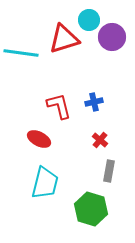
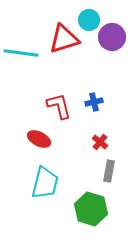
red cross: moved 2 px down
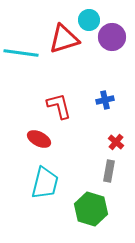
blue cross: moved 11 px right, 2 px up
red cross: moved 16 px right
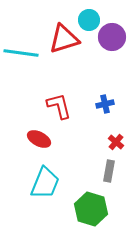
blue cross: moved 4 px down
cyan trapezoid: rotated 8 degrees clockwise
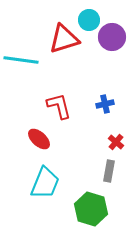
cyan line: moved 7 px down
red ellipse: rotated 15 degrees clockwise
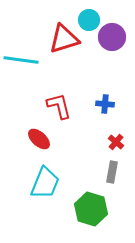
blue cross: rotated 18 degrees clockwise
gray rectangle: moved 3 px right, 1 px down
